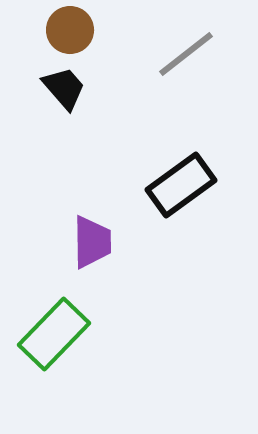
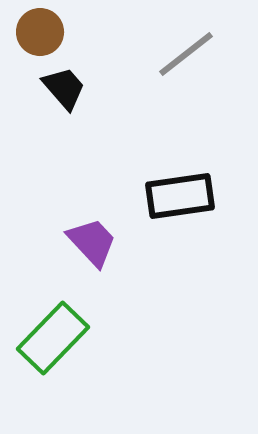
brown circle: moved 30 px left, 2 px down
black rectangle: moved 1 px left, 11 px down; rotated 28 degrees clockwise
purple trapezoid: rotated 42 degrees counterclockwise
green rectangle: moved 1 px left, 4 px down
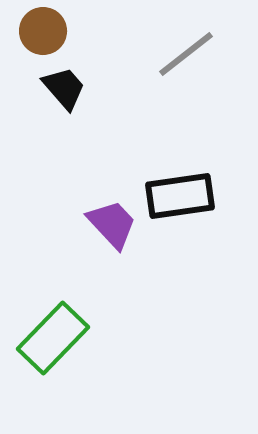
brown circle: moved 3 px right, 1 px up
purple trapezoid: moved 20 px right, 18 px up
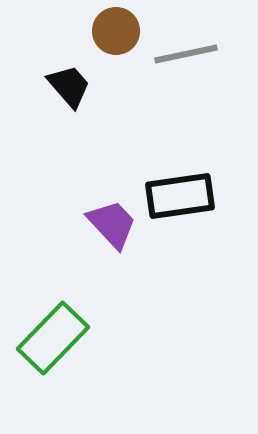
brown circle: moved 73 px right
gray line: rotated 26 degrees clockwise
black trapezoid: moved 5 px right, 2 px up
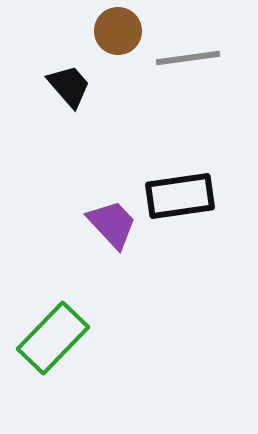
brown circle: moved 2 px right
gray line: moved 2 px right, 4 px down; rotated 4 degrees clockwise
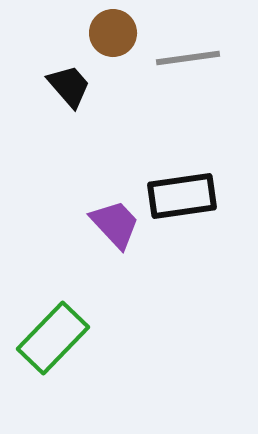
brown circle: moved 5 px left, 2 px down
black rectangle: moved 2 px right
purple trapezoid: moved 3 px right
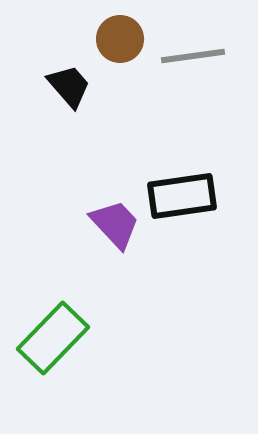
brown circle: moved 7 px right, 6 px down
gray line: moved 5 px right, 2 px up
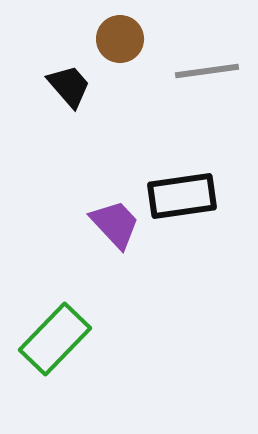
gray line: moved 14 px right, 15 px down
green rectangle: moved 2 px right, 1 px down
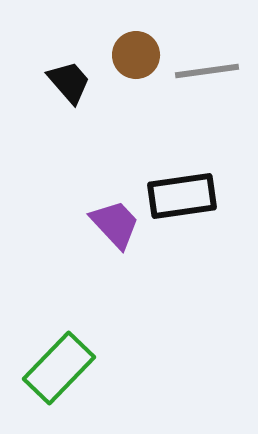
brown circle: moved 16 px right, 16 px down
black trapezoid: moved 4 px up
green rectangle: moved 4 px right, 29 px down
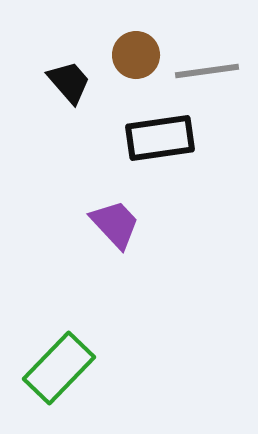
black rectangle: moved 22 px left, 58 px up
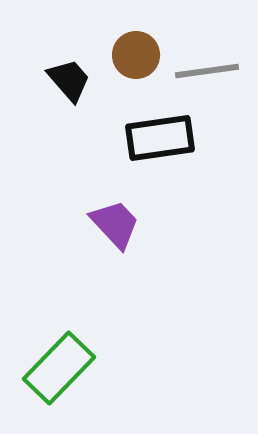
black trapezoid: moved 2 px up
